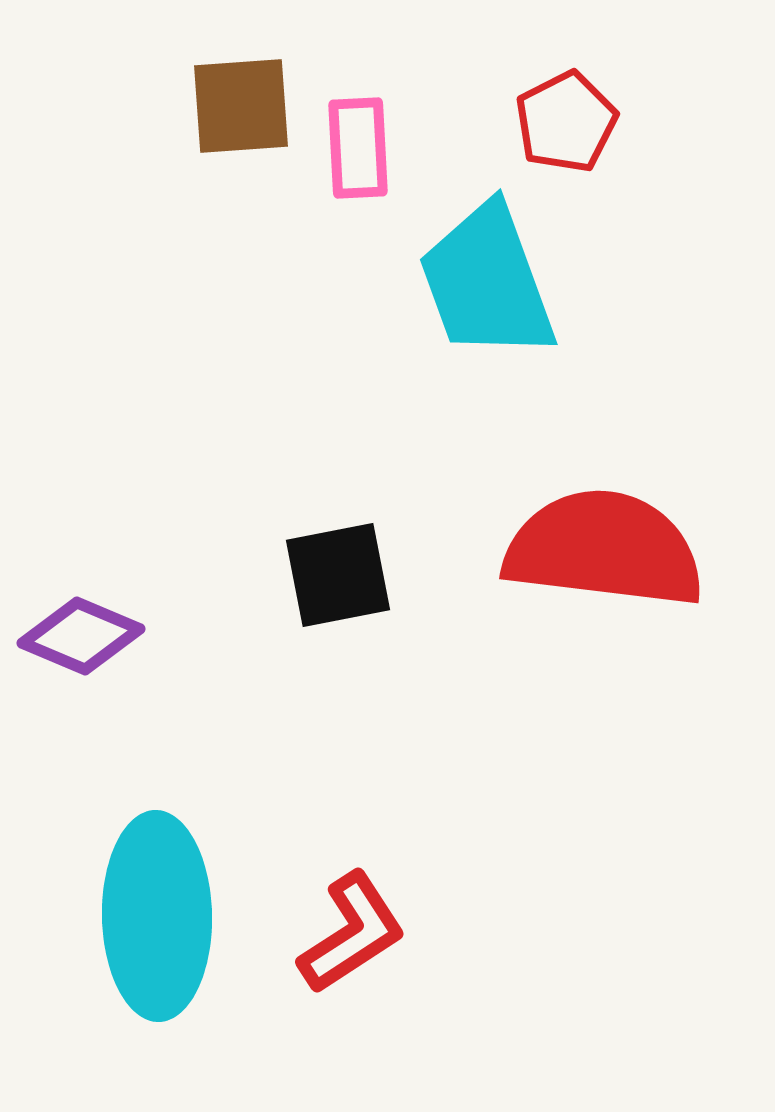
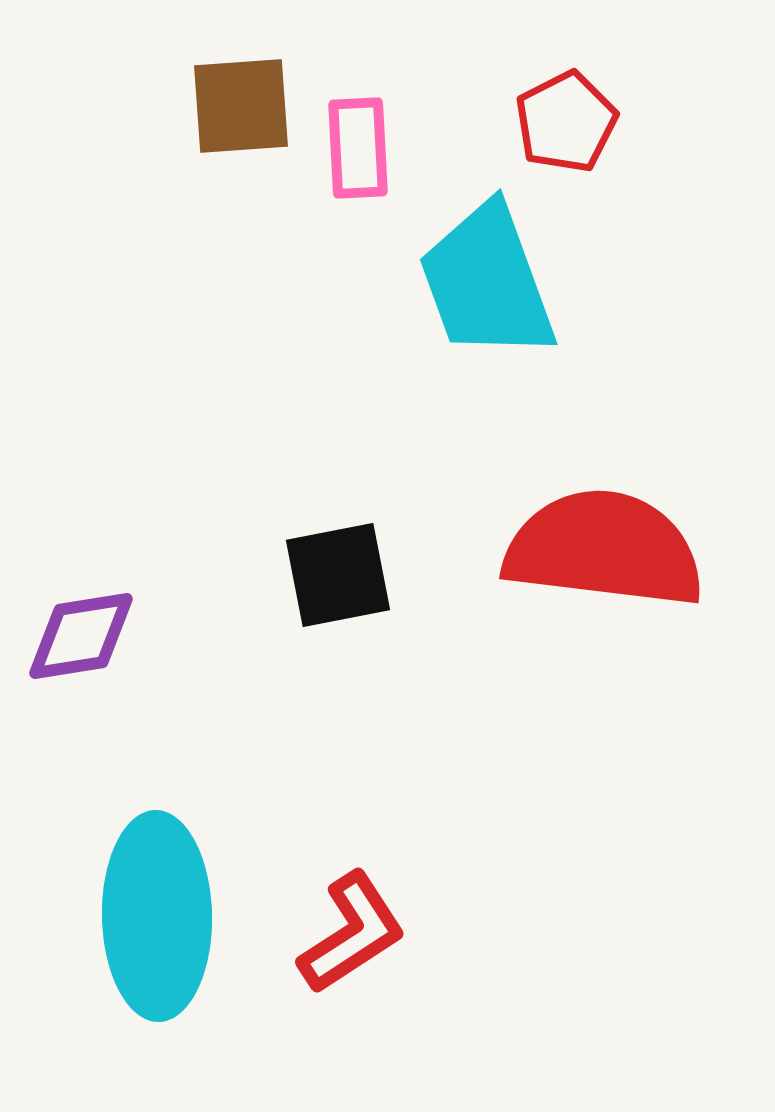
purple diamond: rotated 32 degrees counterclockwise
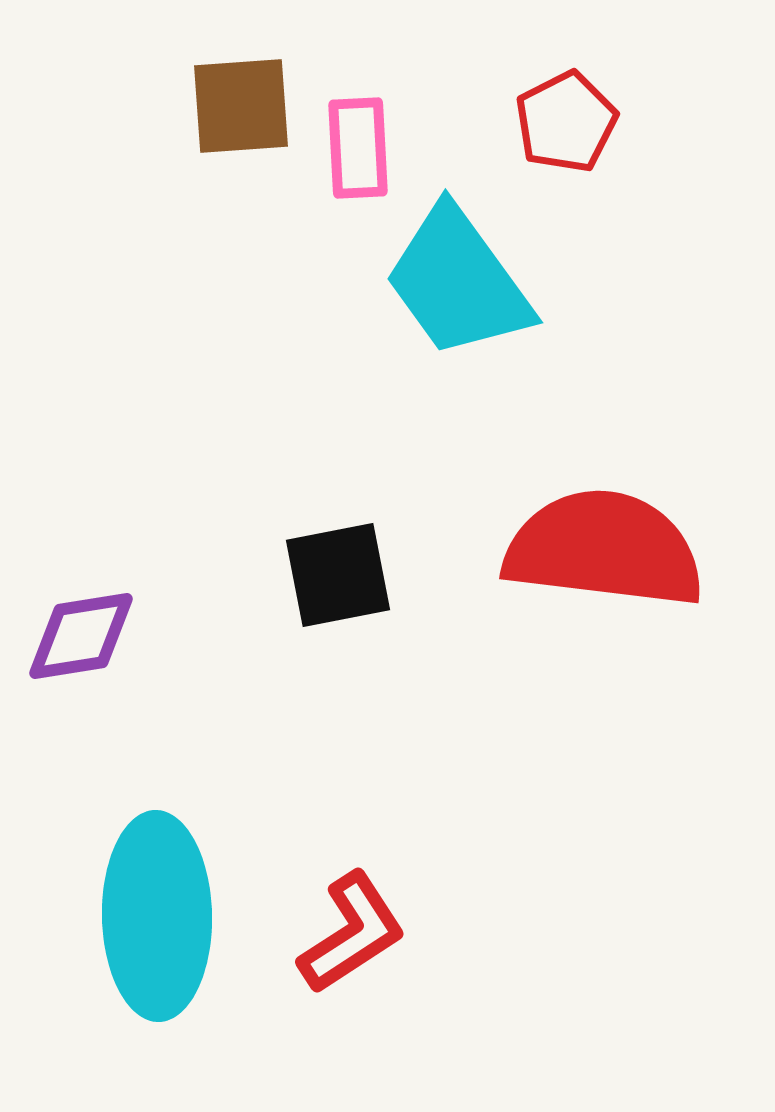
cyan trapezoid: moved 29 px left; rotated 16 degrees counterclockwise
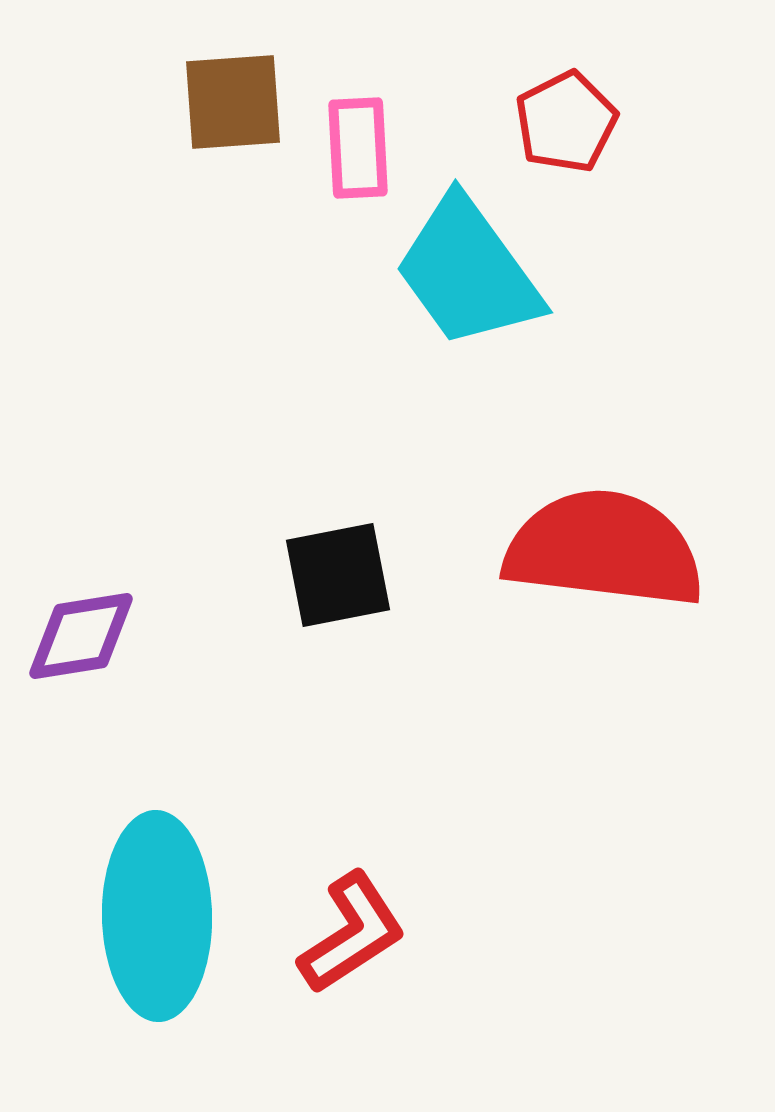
brown square: moved 8 px left, 4 px up
cyan trapezoid: moved 10 px right, 10 px up
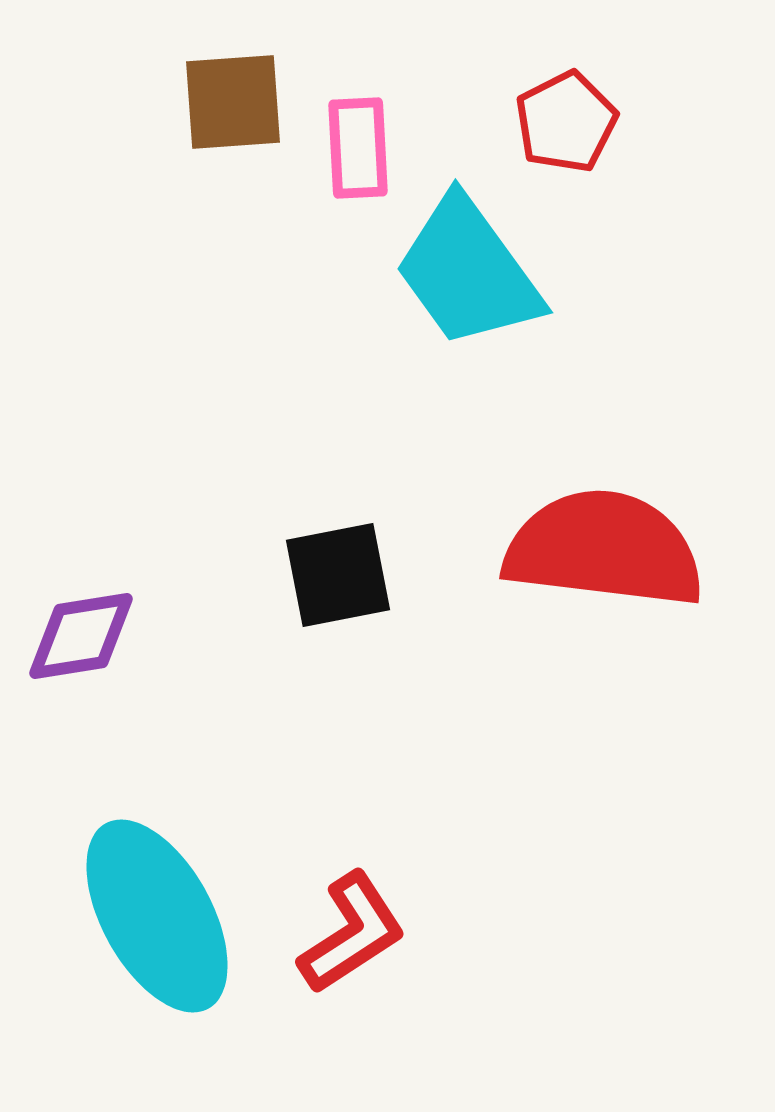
cyan ellipse: rotated 28 degrees counterclockwise
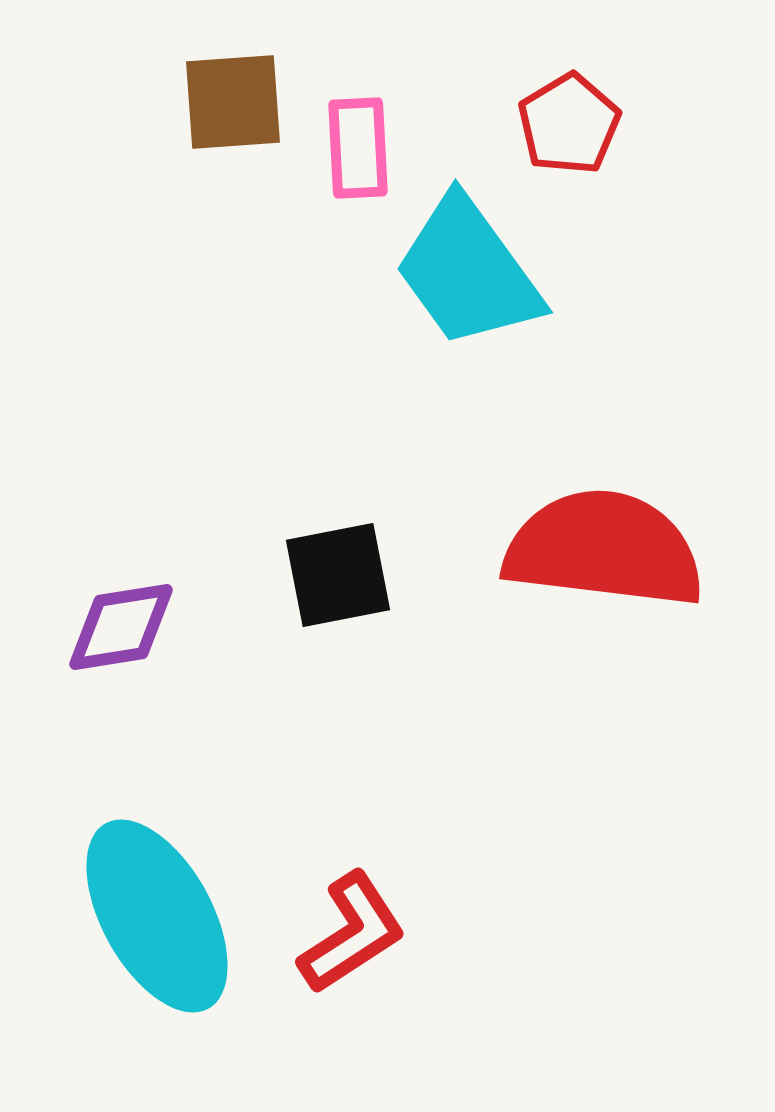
red pentagon: moved 3 px right, 2 px down; rotated 4 degrees counterclockwise
purple diamond: moved 40 px right, 9 px up
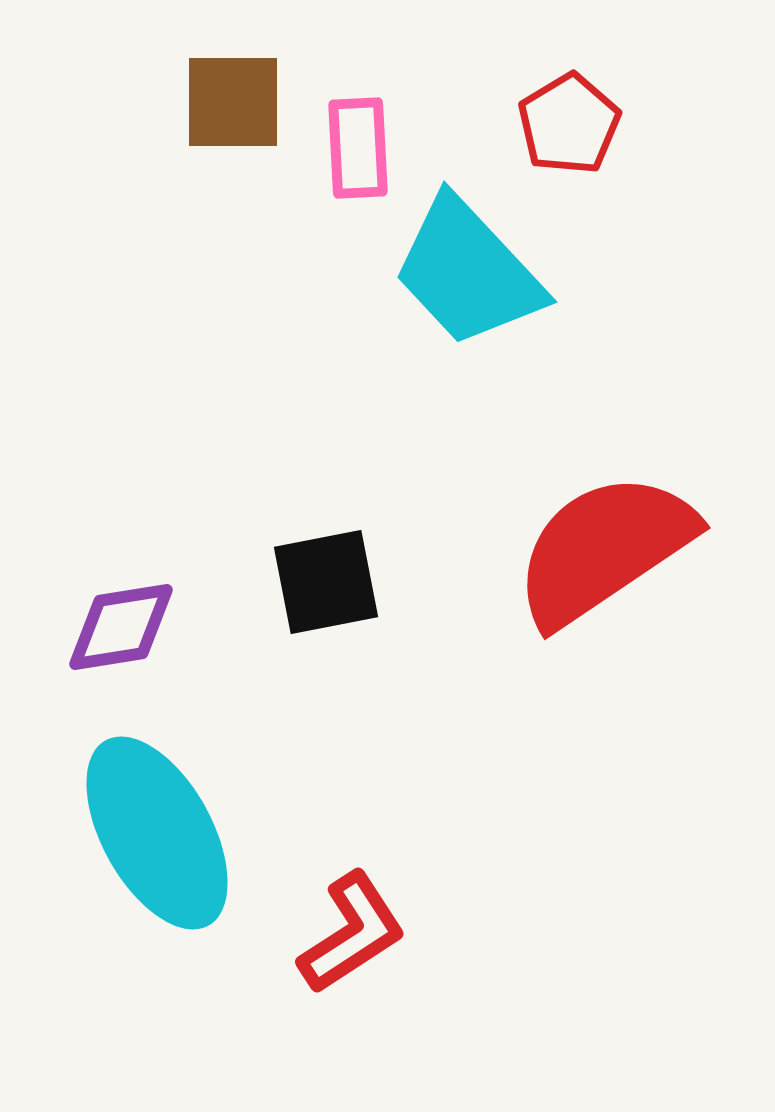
brown square: rotated 4 degrees clockwise
cyan trapezoid: rotated 7 degrees counterclockwise
red semicircle: rotated 41 degrees counterclockwise
black square: moved 12 px left, 7 px down
cyan ellipse: moved 83 px up
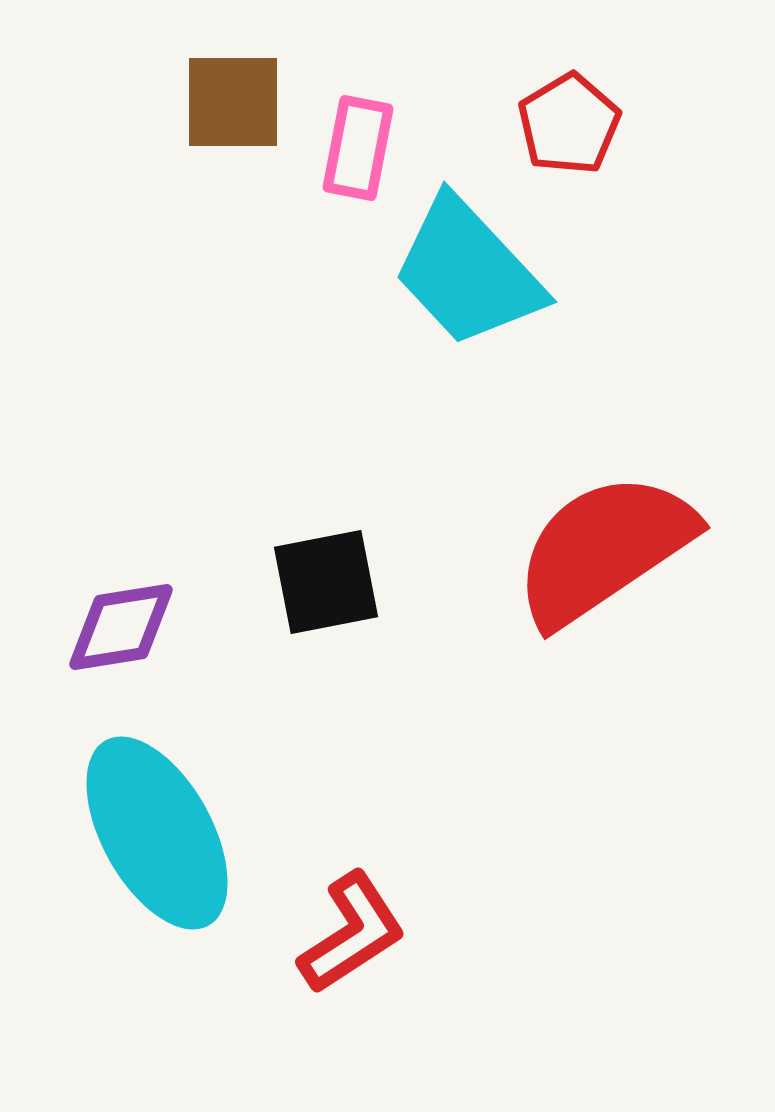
pink rectangle: rotated 14 degrees clockwise
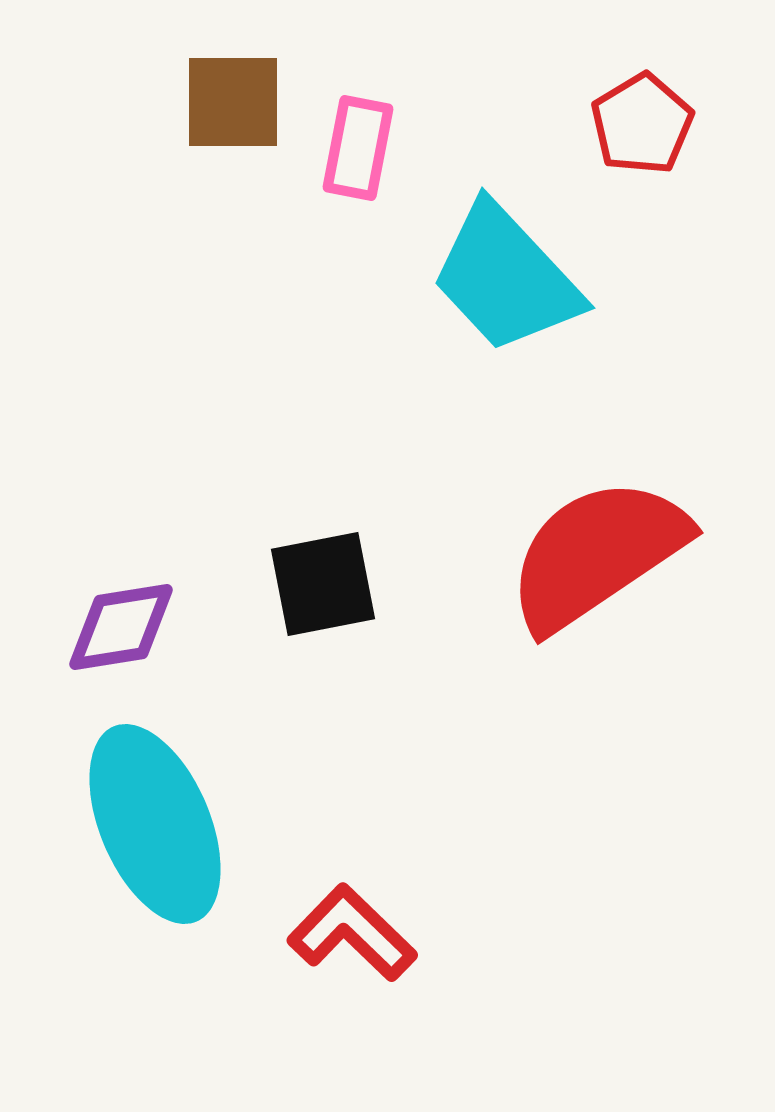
red pentagon: moved 73 px right
cyan trapezoid: moved 38 px right, 6 px down
red semicircle: moved 7 px left, 5 px down
black square: moved 3 px left, 2 px down
cyan ellipse: moved 2 px left, 9 px up; rotated 6 degrees clockwise
red L-shape: rotated 103 degrees counterclockwise
